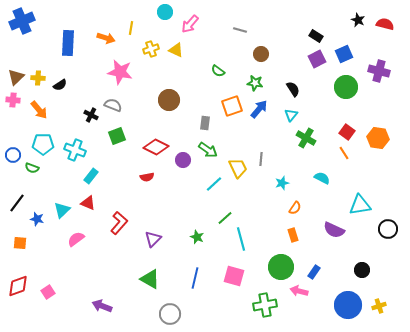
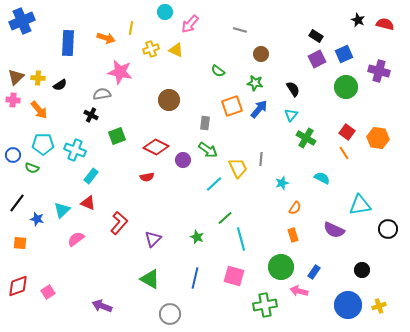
gray semicircle at (113, 105): moved 11 px left, 11 px up; rotated 30 degrees counterclockwise
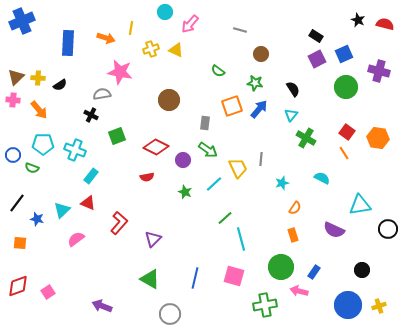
green star at (197, 237): moved 12 px left, 45 px up
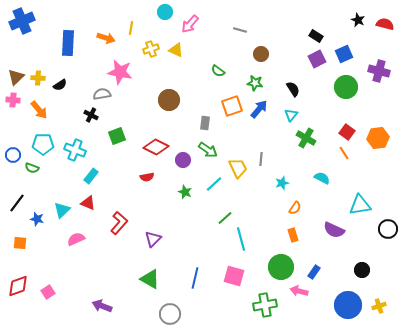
orange hexagon at (378, 138): rotated 15 degrees counterclockwise
pink semicircle at (76, 239): rotated 12 degrees clockwise
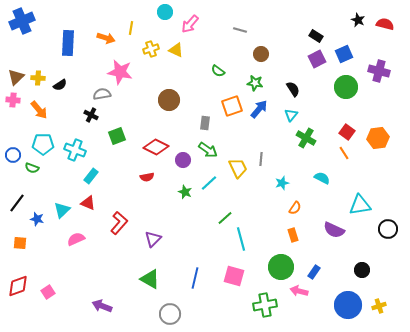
cyan line at (214, 184): moved 5 px left, 1 px up
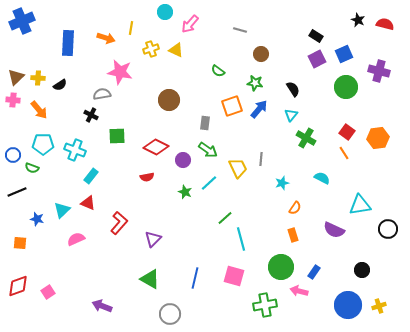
green square at (117, 136): rotated 18 degrees clockwise
black line at (17, 203): moved 11 px up; rotated 30 degrees clockwise
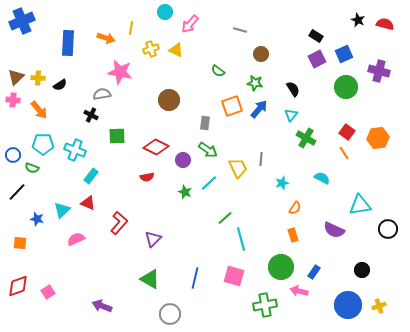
black line at (17, 192): rotated 24 degrees counterclockwise
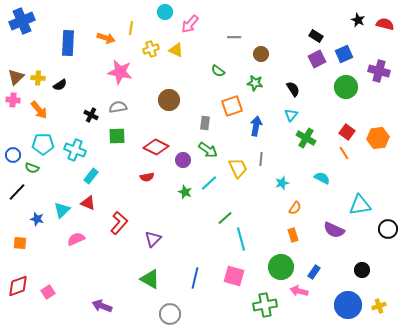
gray line at (240, 30): moved 6 px left, 7 px down; rotated 16 degrees counterclockwise
gray semicircle at (102, 94): moved 16 px right, 13 px down
blue arrow at (259, 109): moved 3 px left, 17 px down; rotated 30 degrees counterclockwise
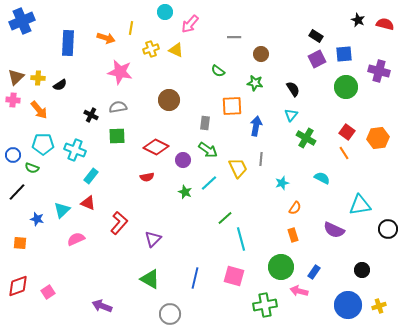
blue square at (344, 54): rotated 18 degrees clockwise
orange square at (232, 106): rotated 15 degrees clockwise
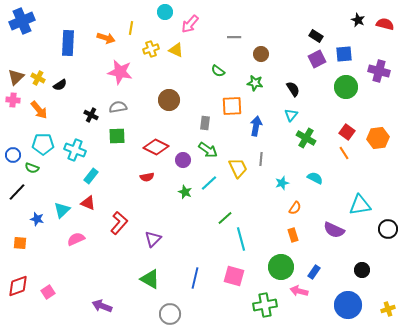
yellow cross at (38, 78): rotated 24 degrees clockwise
cyan semicircle at (322, 178): moved 7 px left
yellow cross at (379, 306): moved 9 px right, 3 px down
